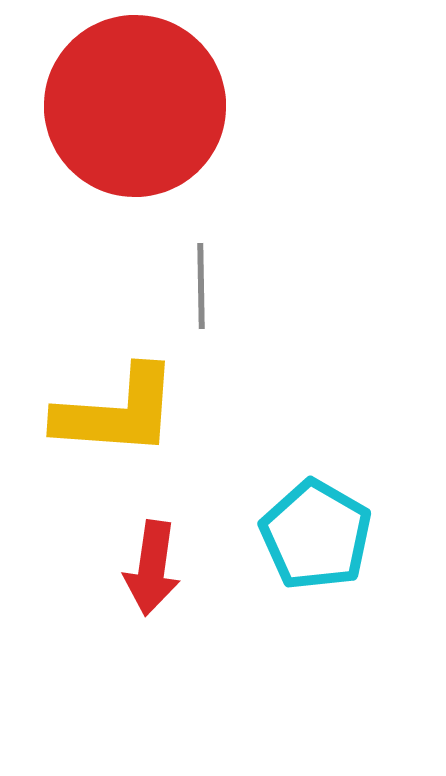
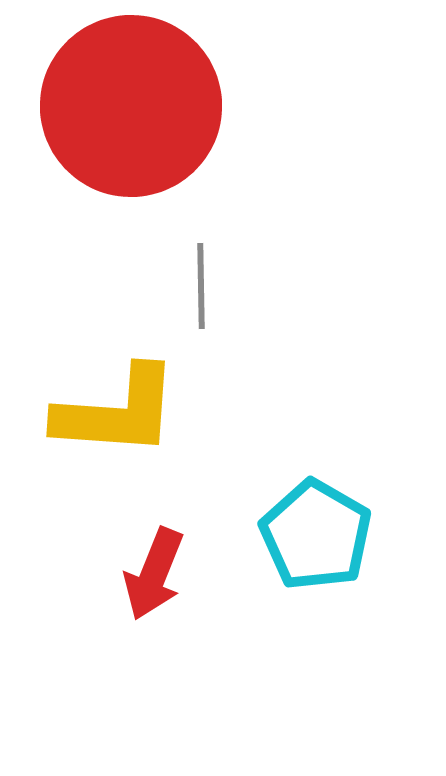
red circle: moved 4 px left
red arrow: moved 2 px right, 6 px down; rotated 14 degrees clockwise
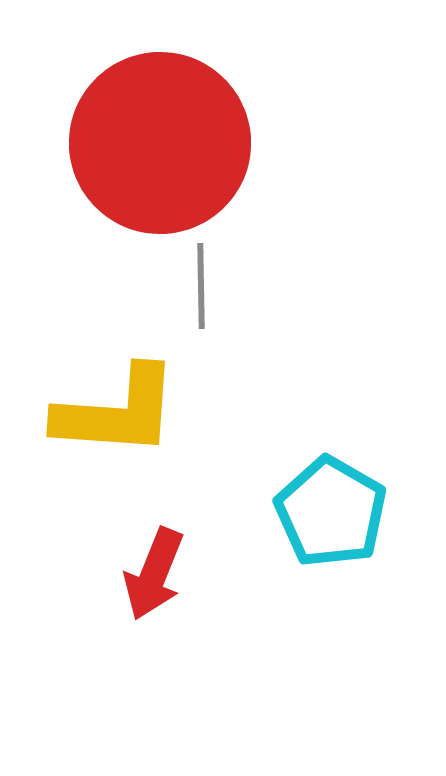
red circle: moved 29 px right, 37 px down
cyan pentagon: moved 15 px right, 23 px up
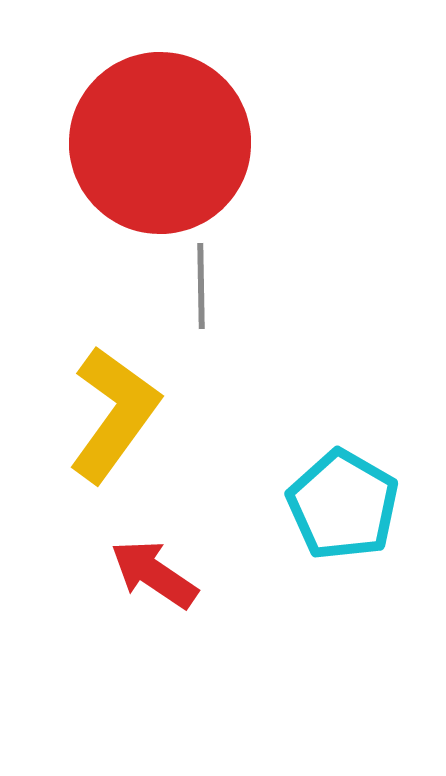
yellow L-shape: moved 3 px left, 2 px down; rotated 58 degrees counterclockwise
cyan pentagon: moved 12 px right, 7 px up
red arrow: rotated 102 degrees clockwise
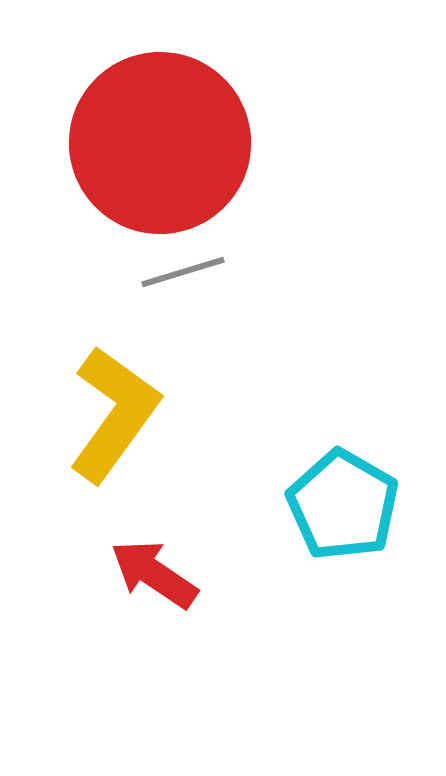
gray line: moved 18 px left, 14 px up; rotated 74 degrees clockwise
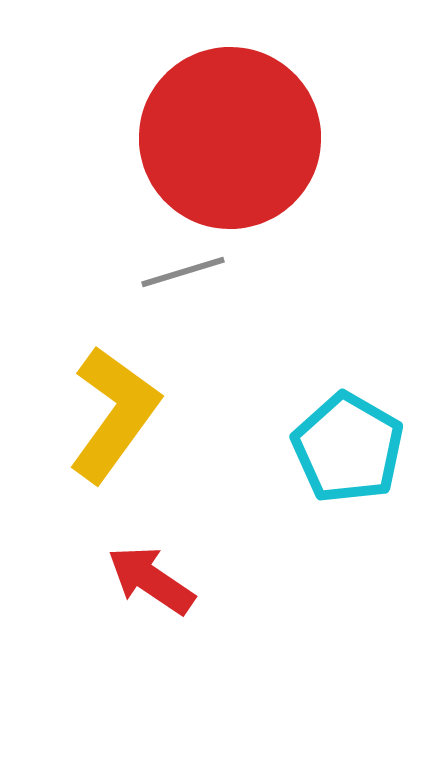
red circle: moved 70 px right, 5 px up
cyan pentagon: moved 5 px right, 57 px up
red arrow: moved 3 px left, 6 px down
